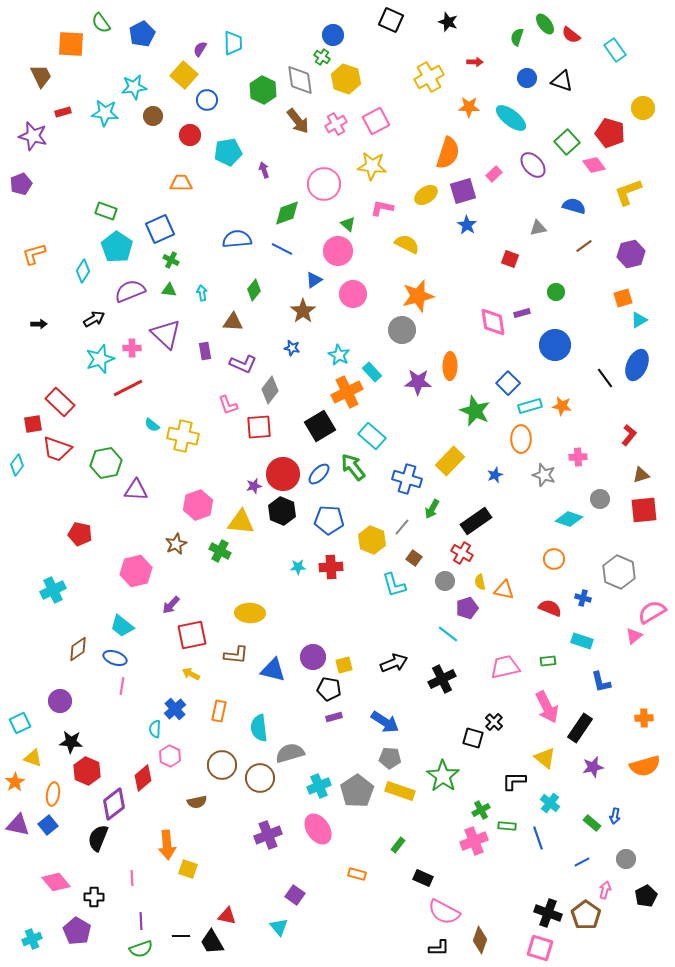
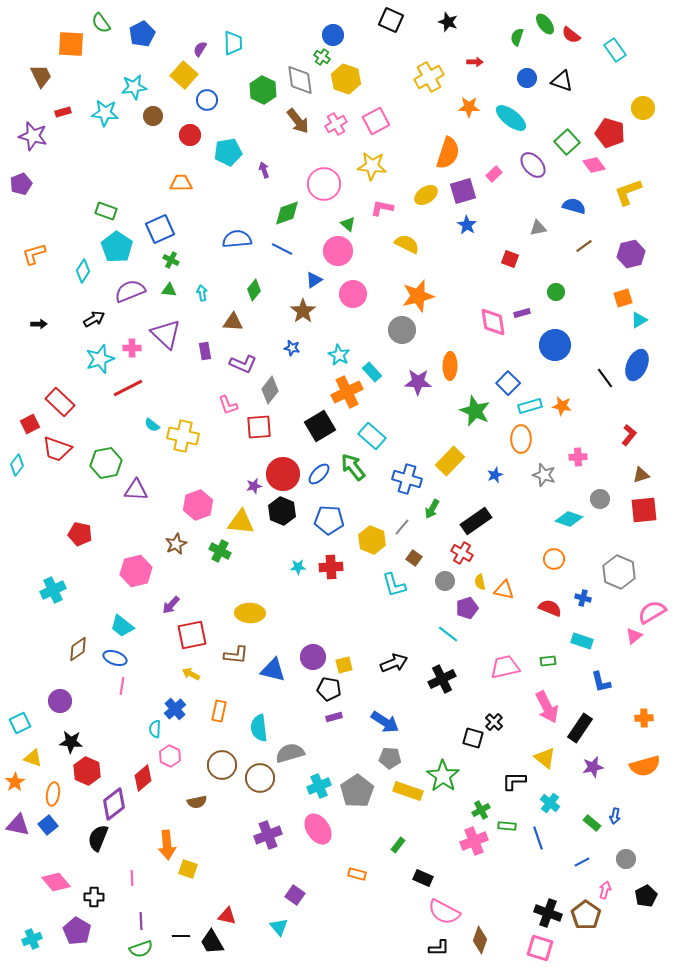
red square at (33, 424): moved 3 px left; rotated 18 degrees counterclockwise
yellow rectangle at (400, 791): moved 8 px right
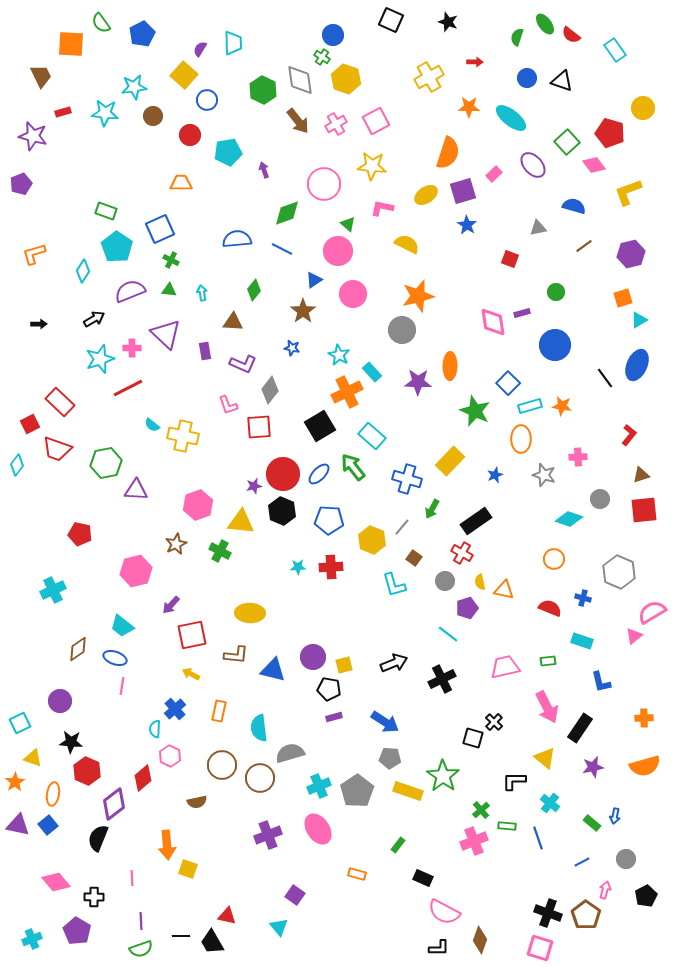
green cross at (481, 810): rotated 12 degrees counterclockwise
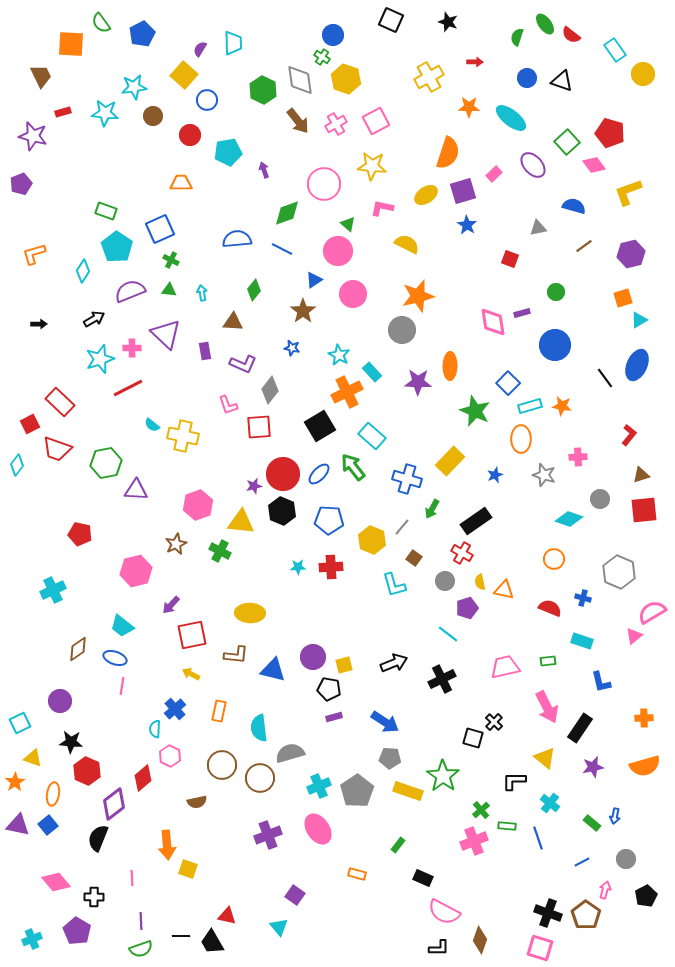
yellow circle at (643, 108): moved 34 px up
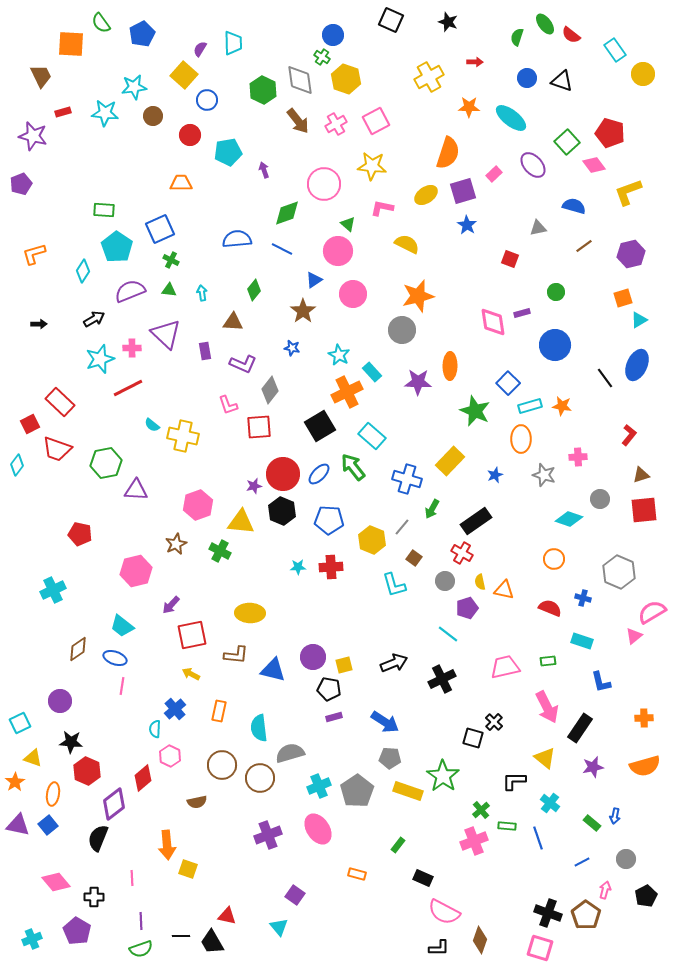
green rectangle at (106, 211): moved 2 px left, 1 px up; rotated 15 degrees counterclockwise
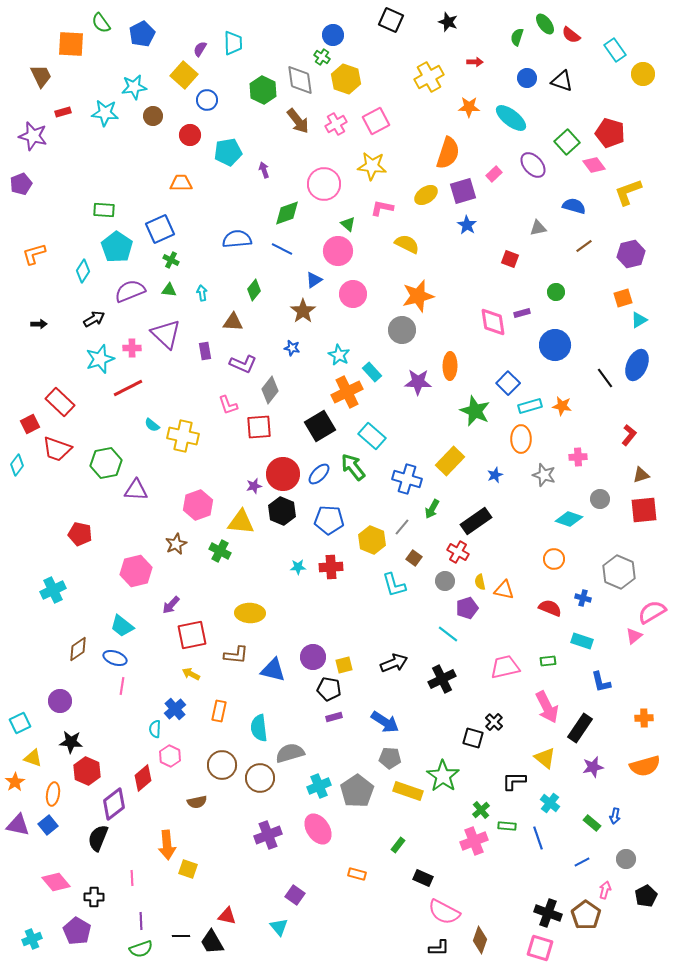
red cross at (462, 553): moved 4 px left, 1 px up
